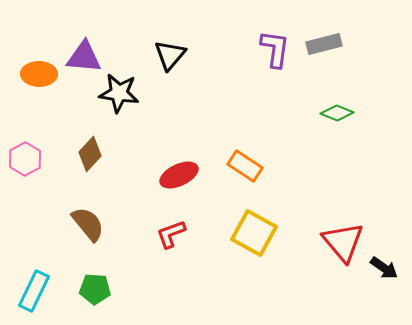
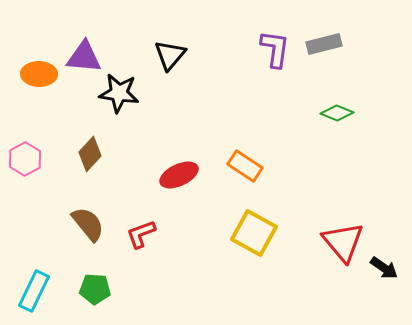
red L-shape: moved 30 px left
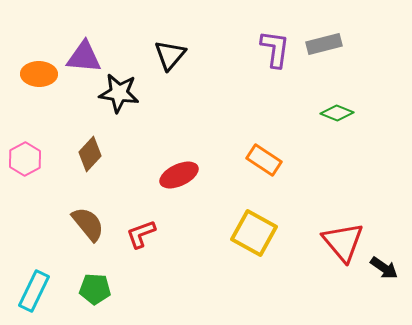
orange rectangle: moved 19 px right, 6 px up
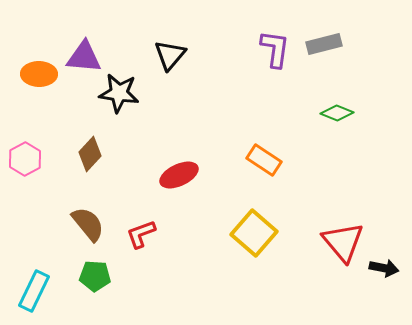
yellow square: rotated 12 degrees clockwise
black arrow: rotated 24 degrees counterclockwise
green pentagon: moved 13 px up
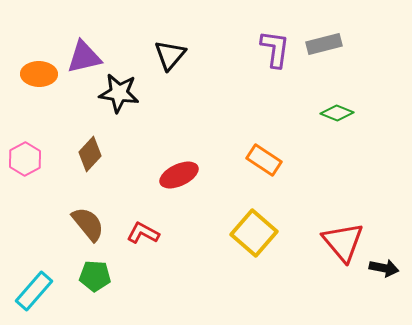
purple triangle: rotated 18 degrees counterclockwise
red L-shape: moved 2 px right, 1 px up; rotated 48 degrees clockwise
cyan rectangle: rotated 15 degrees clockwise
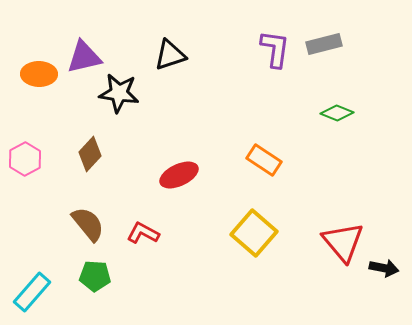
black triangle: rotated 32 degrees clockwise
cyan rectangle: moved 2 px left, 1 px down
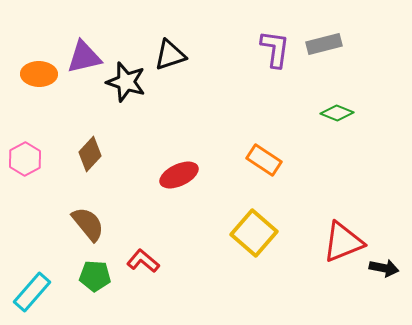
black star: moved 7 px right, 11 px up; rotated 9 degrees clockwise
red L-shape: moved 28 px down; rotated 12 degrees clockwise
red triangle: rotated 48 degrees clockwise
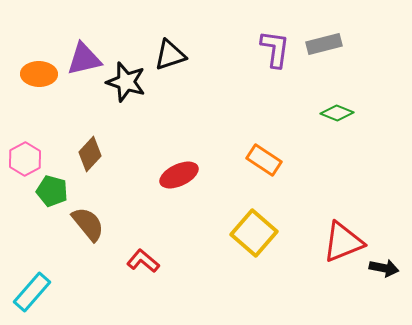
purple triangle: moved 2 px down
green pentagon: moved 43 px left, 85 px up; rotated 12 degrees clockwise
